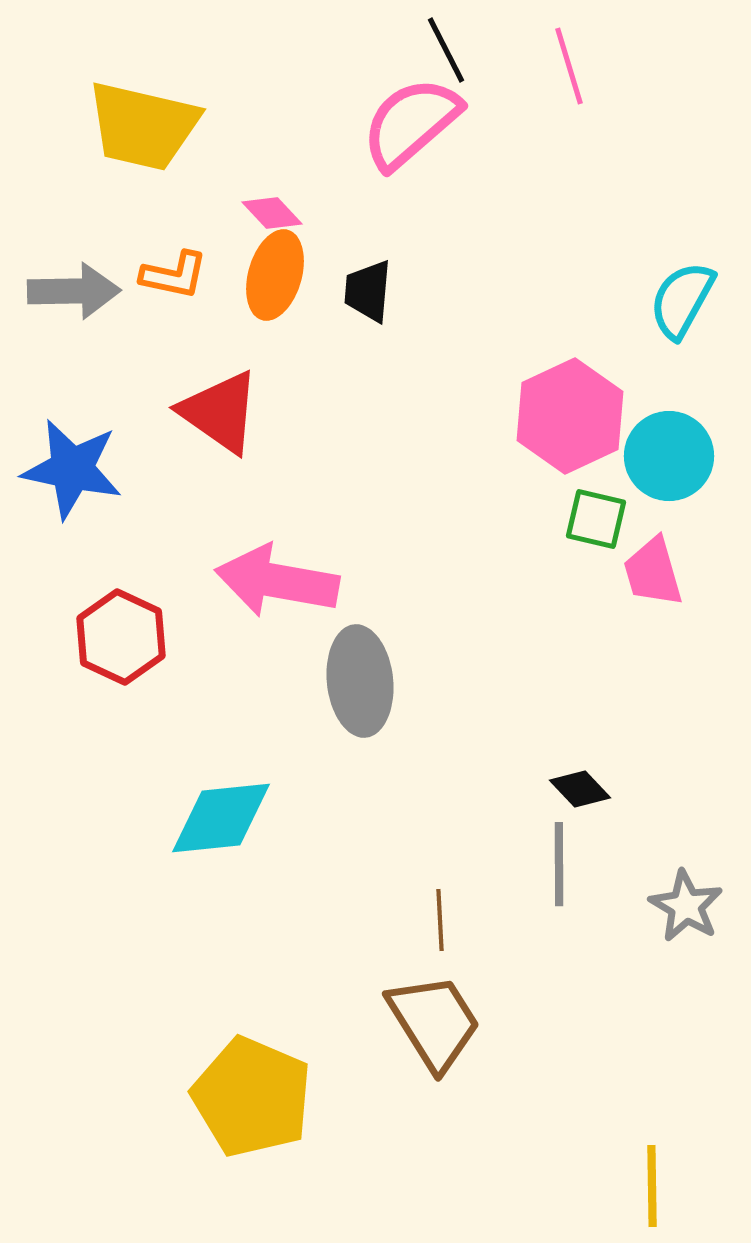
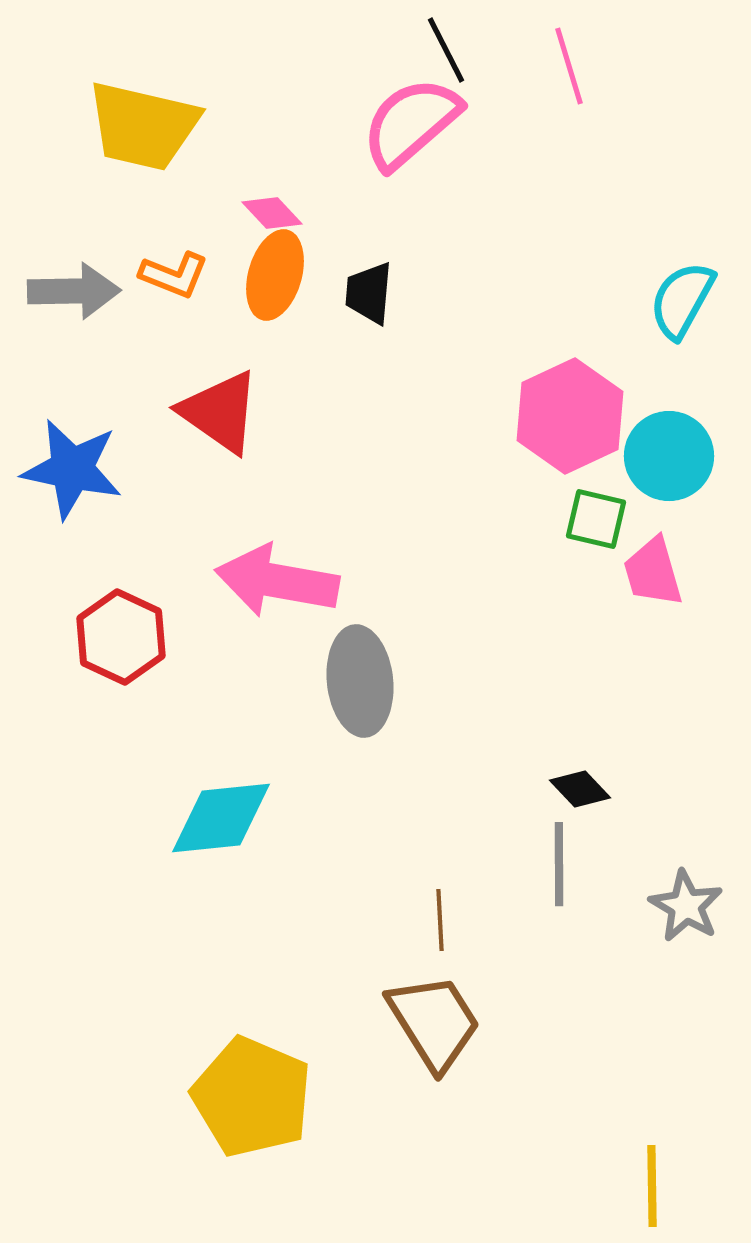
orange L-shape: rotated 10 degrees clockwise
black trapezoid: moved 1 px right, 2 px down
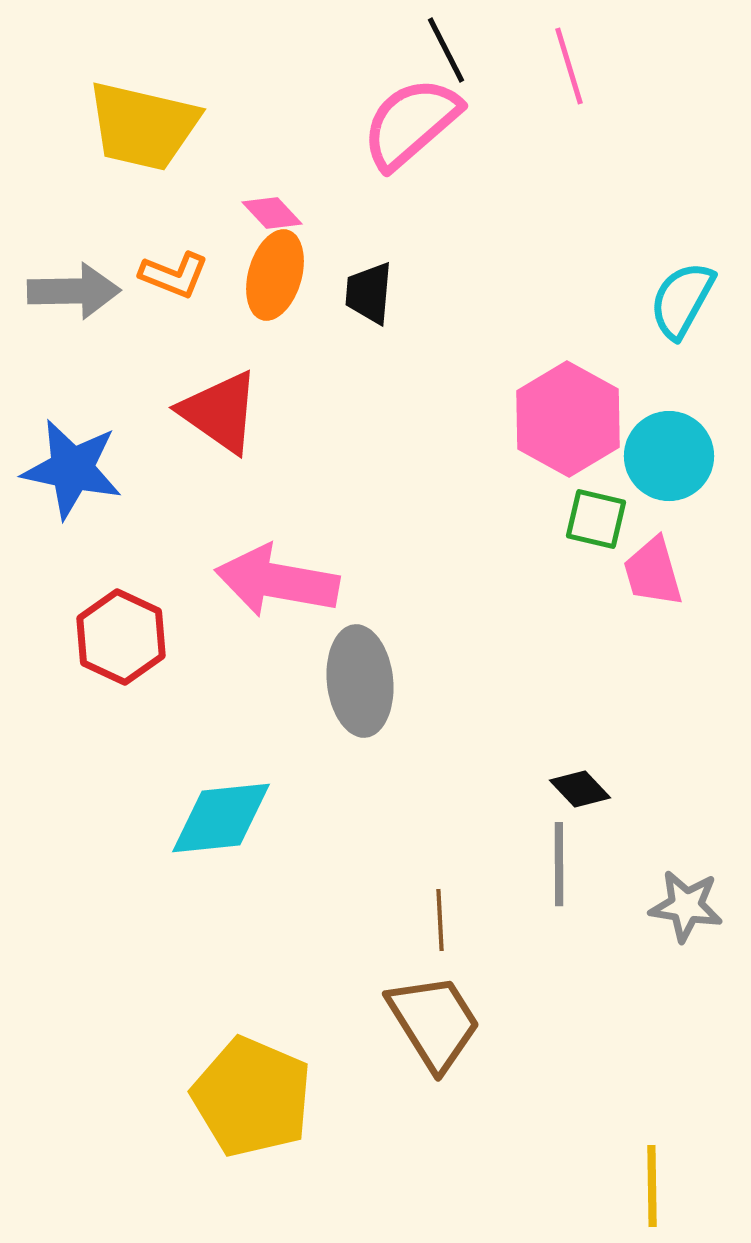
pink hexagon: moved 2 px left, 3 px down; rotated 6 degrees counterclockwise
gray star: rotated 22 degrees counterclockwise
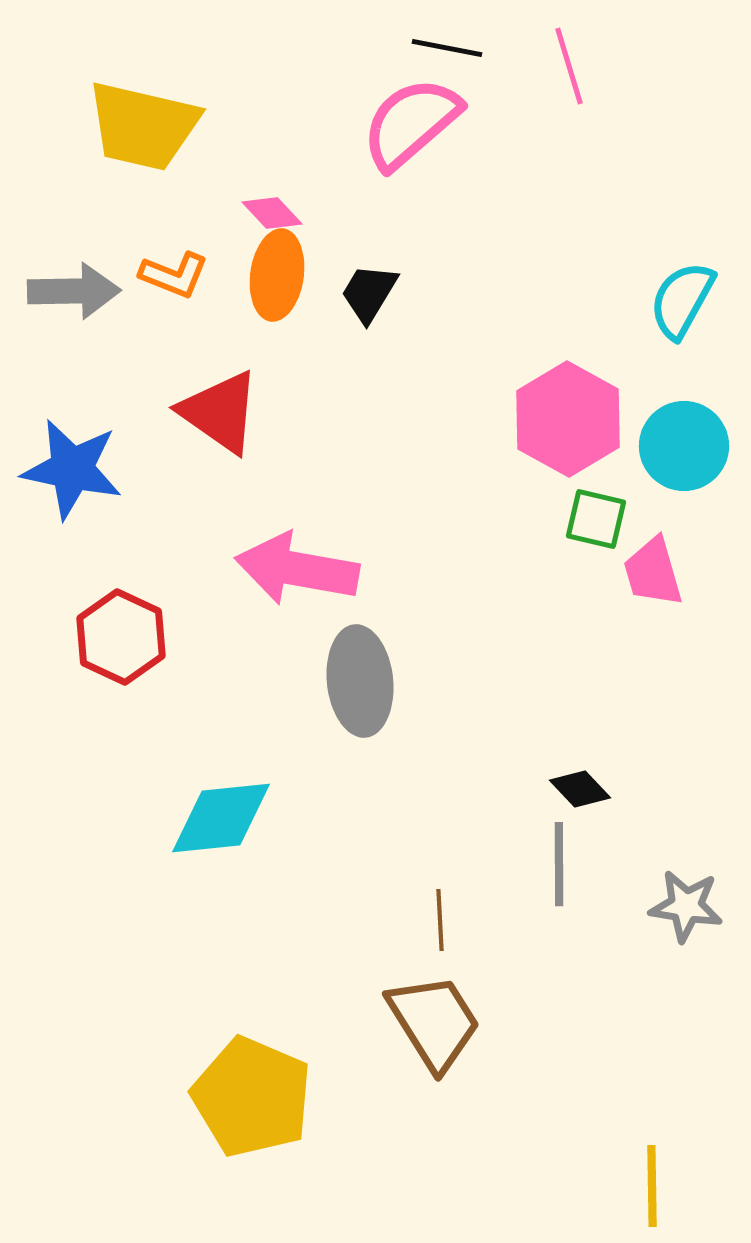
black line: moved 1 px right, 2 px up; rotated 52 degrees counterclockwise
orange ellipse: moved 2 px right; rotated 8 degrees counterclockwise
black trapezoid: rotated 26 degrees clockwise
cyan circle: moved 15 px right, 10 px up
pink arrow: moved 20 px right, 12 px up
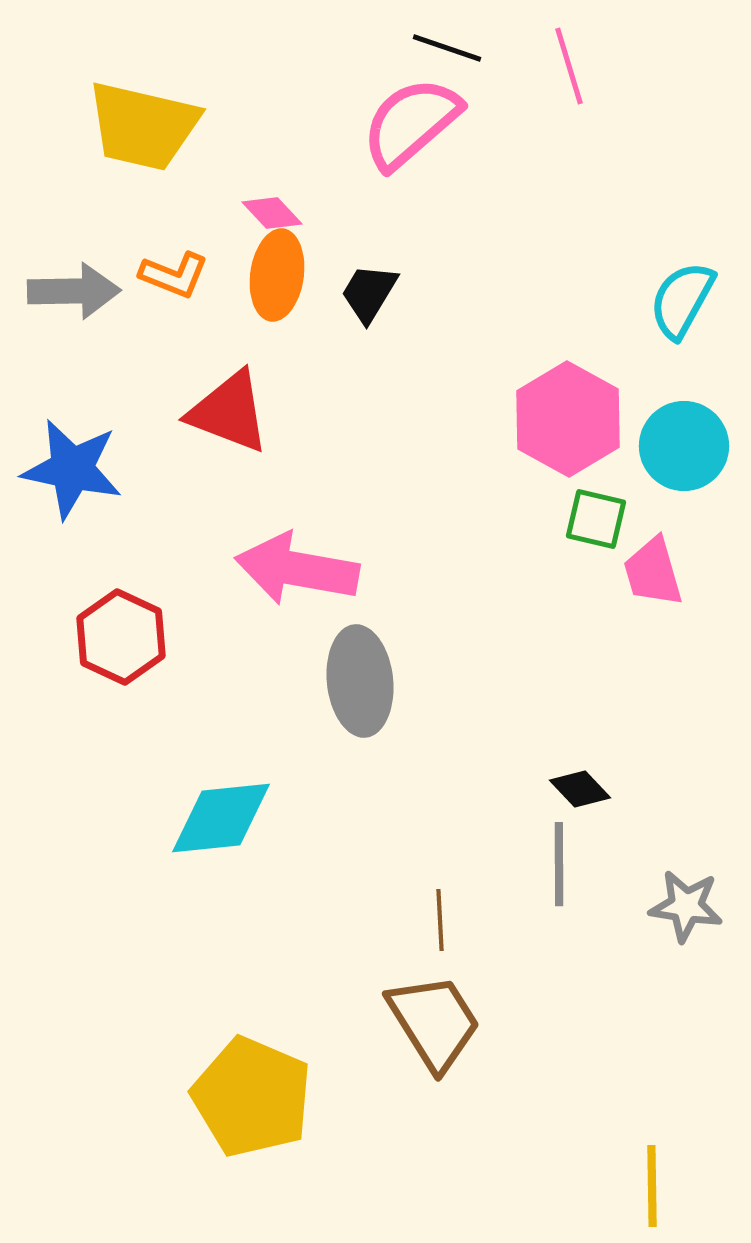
black line: rotated 8 degrees clockwise
red triangle: moved 9 px right; rotated 14 degrees counterclockwise
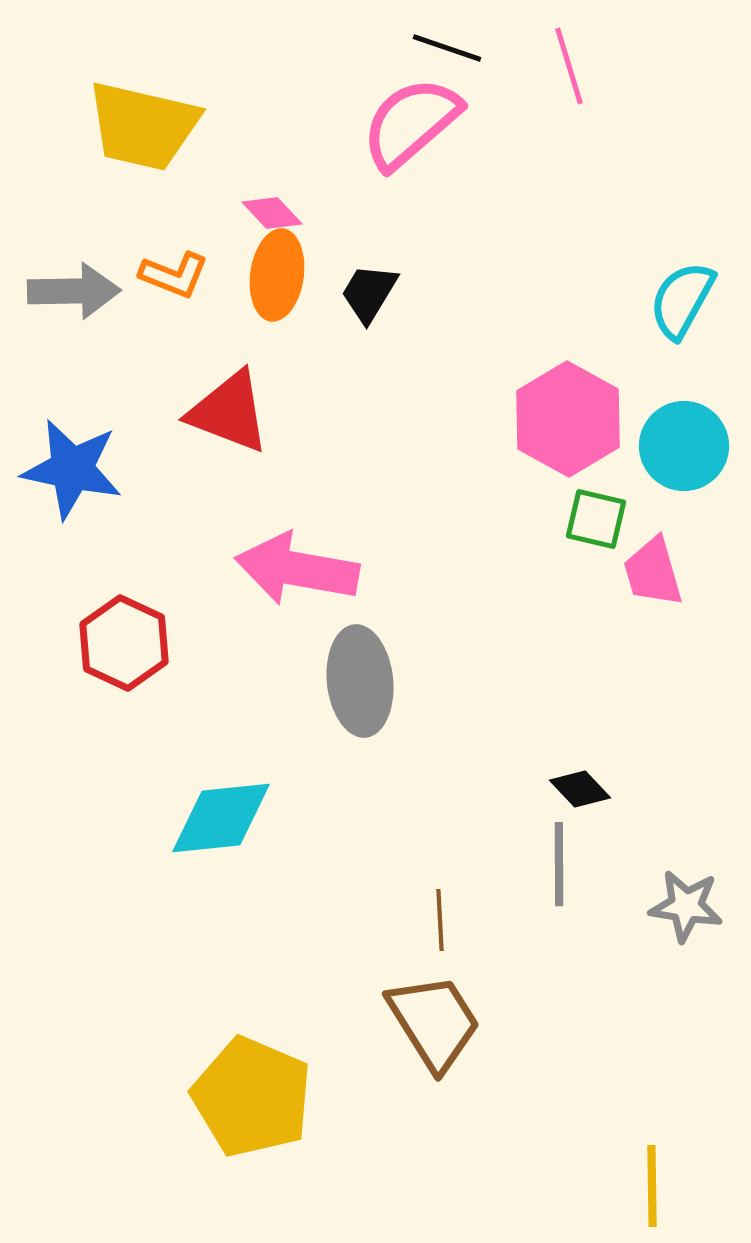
red hexagon: moved 3 px right, 6 px down
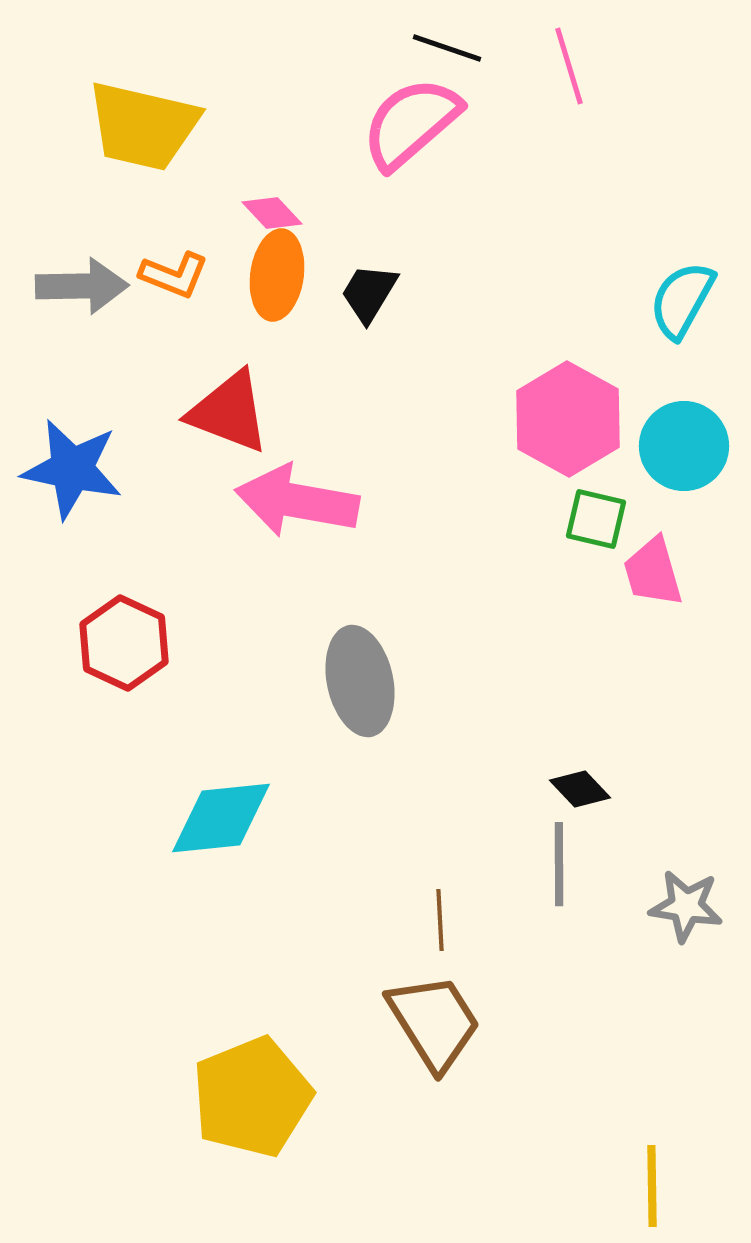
gray arrow: moved 8 px right, 5 px up
pink arrow: moved 68 px up
gray ellipse: rotated 6 degrees counterclockwise
yellow pentagon: rotated 27 degrees clockwise
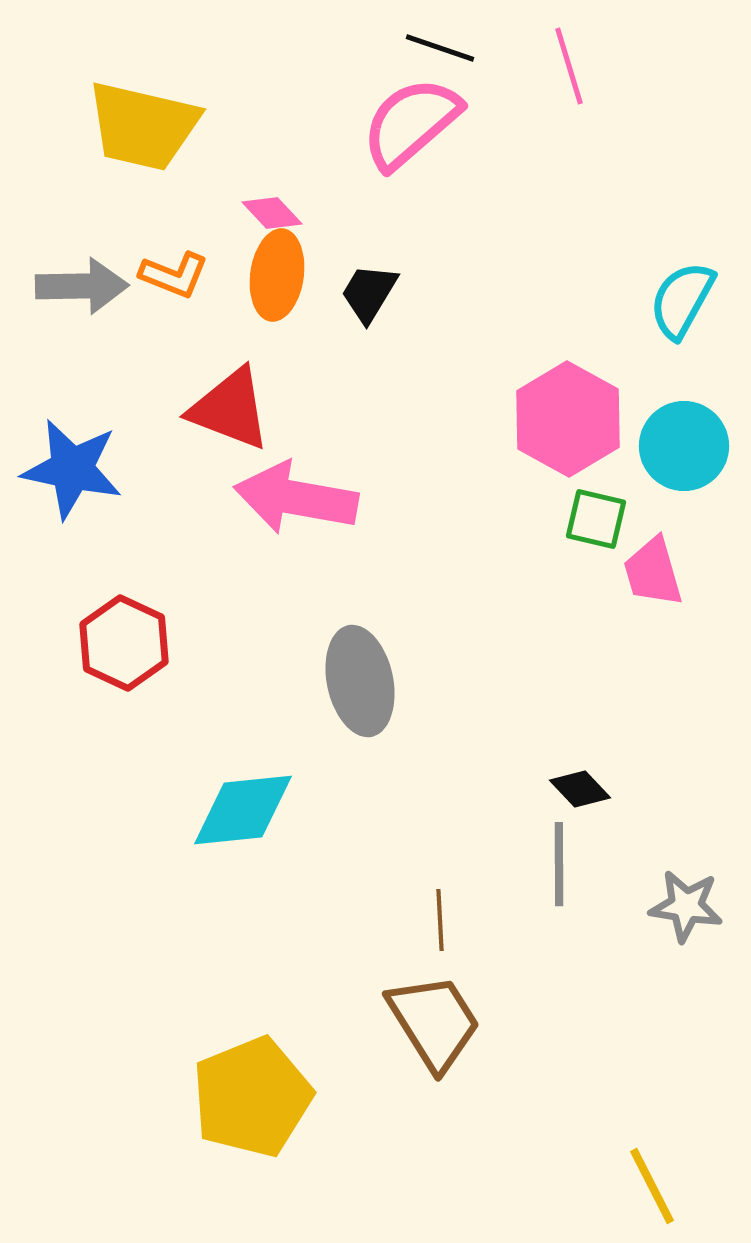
black line: moved 7 px left
red triangle: moved 1 px right, 3 px up
pink arrow: moved 1 px left, 3 px up
cyan diamond: moved 22 px right, 8 px up
yellow line: rotated 26 degrees counterclockwise
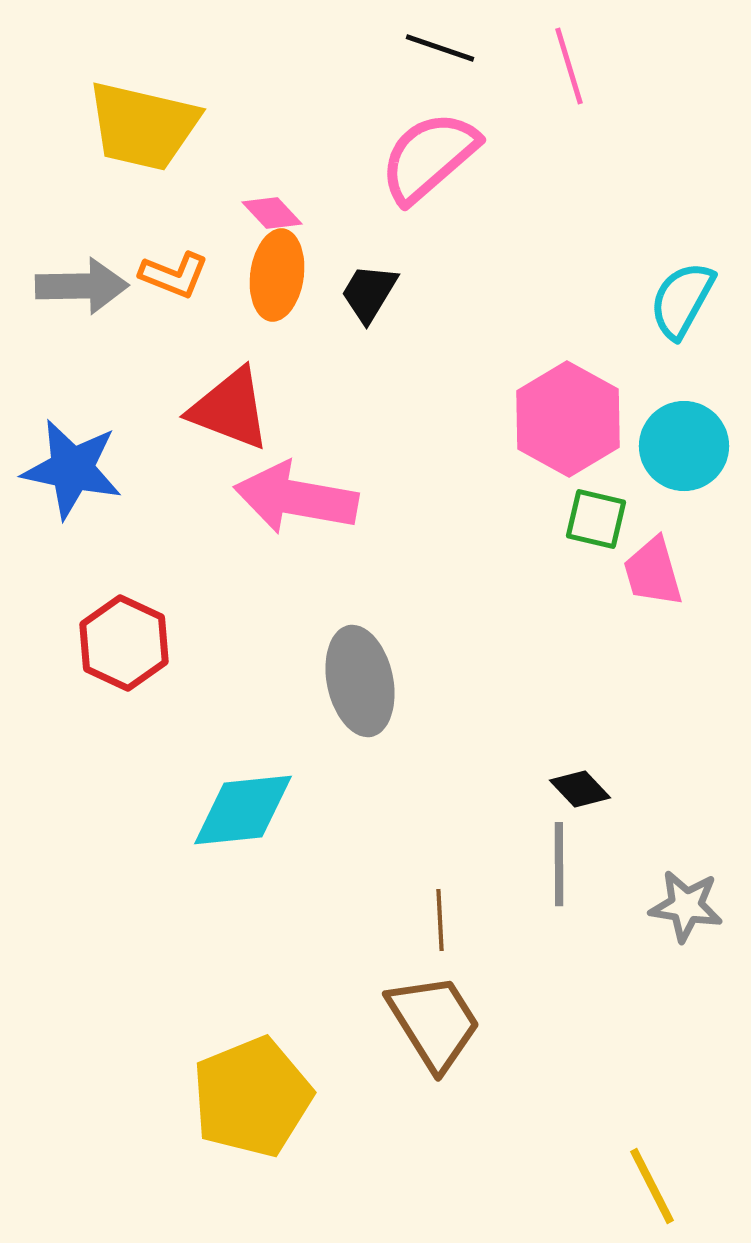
pink semicircle: moved 18 px right, 34 px down
